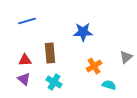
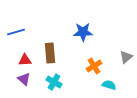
blue line: moved 11 px left, 11 px down
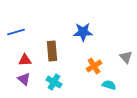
brown rectangle: moved 2 px right, 2 px up
gray triangle: rotated 32 degrees counterclockwise
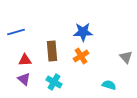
orange cross: moved 13 px left, 10 px up
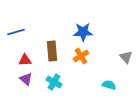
purple triangle: moved 2 px right
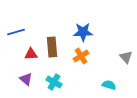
brown rectangle: moved 4 px up
red triangle: moved 6 px right, 6 px up
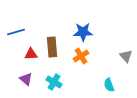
gray triangle: moved 1 px up
cyan semicircle: rotated 128 degrees counterclockwise
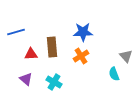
cyan semicircle: moved 5 px right, 11 px up
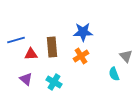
blue line: moved 8 px down
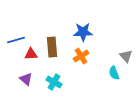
cyan semicircle: moved 1 px up
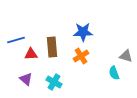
gray triangle: rotated 32 degrees counterclockwise
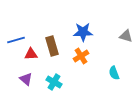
brown rectangle: moved 1 px up; rotated 12 degrees counterclockwise
gray triangle: moved 20 px up
